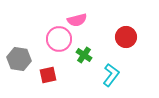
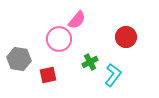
pink semicircle: rotated 36 degrees counterclockwise
green cross: moved 6 px right, 7 px down; rotated 28 degrees clockwise
cyan L-shape: moved 2 px right
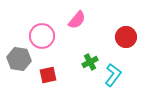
pink circle: moved 17 px left, 3 px up
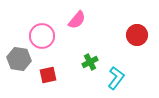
red circle: moved 11 px right, 2 px up
cyan L-shape: moved 3 px right, 3 px down
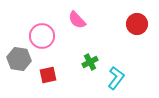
pink semicircle: rotated 96 degrees clockwise
red circle: moved 11 px up
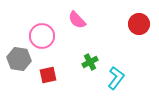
red circle: moved 2 px right
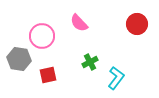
pink semicircle: moved 2 px right, 3 px down
red circle: moved 2 px left
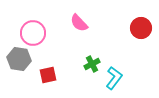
red circle: moved 4 px right, 4 px down
pink circle: moved 9 px left, 3 px up
green cross: moved 2 px right, 2 px down
cyan L-shape: moved 2 px left
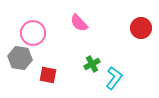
gray hexagon: moved 1 px right, 1 px up
red square: rotated 24 degrees clockwise
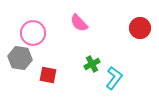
red circle: moved 1 px left
